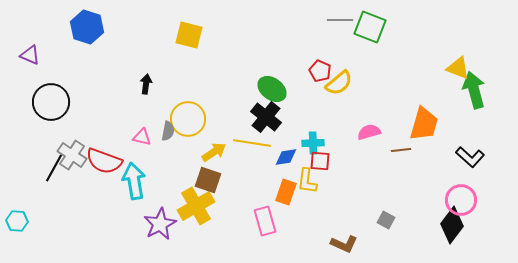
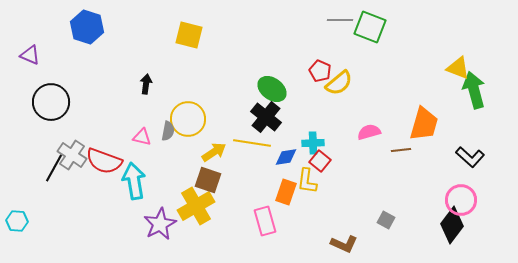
red square: rotated 35 degrees clockwise
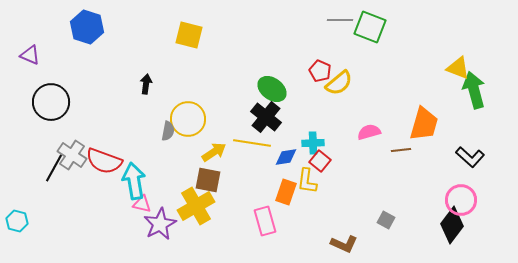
pink triangle: moved 67 px down
brown square: rotated 8 degrees counterclockwise
cyan hexagon: rotated 10 degrees clockwise
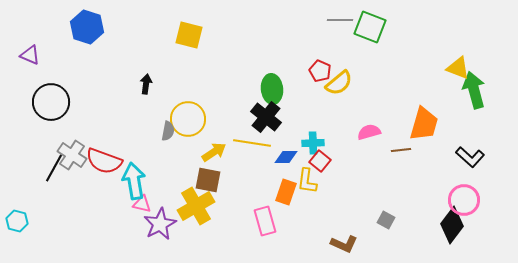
green ellipse: rotated 48 degrees clockwise
blue diamond: rotated 10 degrees clockwise
pink circle: moved 3 px right
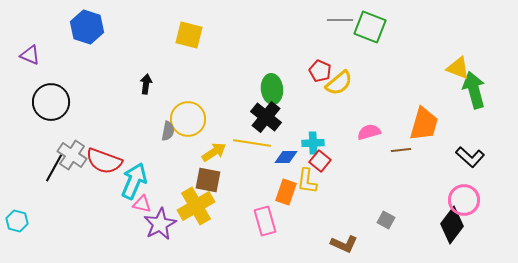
cyan arrow: rotated 33 degrees clockwise
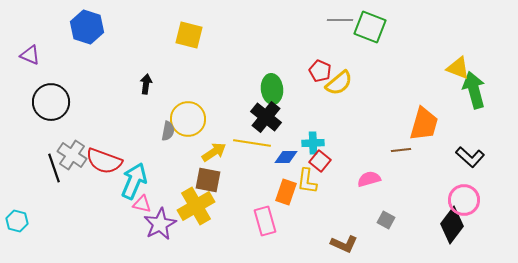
pink semicircle: moved 47 px down
black line: rotated 48 degrees counterclockwise
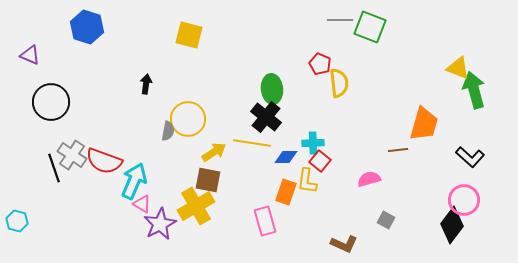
red pentagon: moved 7 px up
yellow semicircle: rotated 56 degrees counterclockwise
brown line: moved 3 px left
pink triangle: rotated 18 degrees clockwise
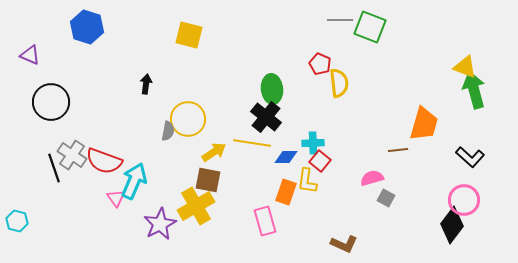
yellow triangle: moved 7 px right, 1 px up
pink semicircle: moved 3 px right, 1 px up
pink triangle: moved 26 px left, 6 px up; rotated 24 degrees clockwise
gray square: moved 22 px up
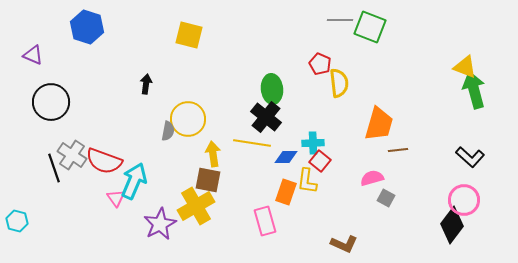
purple triangle: moved 3 px right
orange trapezoid: moved 45 px left
yellow arrow: moved 1 px left, 2 px down; rotated 65 degrees counterclockwise
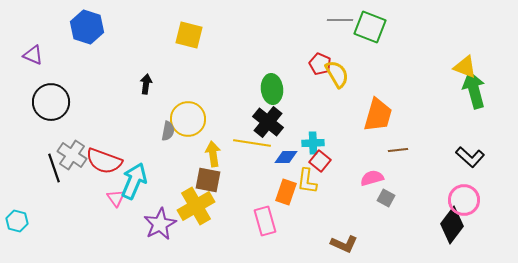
yellow semicircle: moved 2 px left, 9 px up; rotated 24 degrees counterclockwise
black cross: moved 2 px right, 5 px down
orange trapezoid: moved 1 px left, 9 px up
